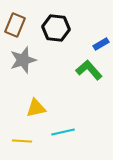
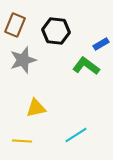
black hexagon: moved 3 px down
green L-shape: moved 3 px left, 4 px up; rotated 12 degrees counterclockwise
cyan line: moved 13 px right, 3 px down; rotated 20 degrees counterclockwise
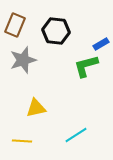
green L-shape: rotated 52 degrees counterclockwise
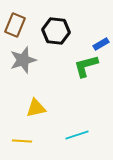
cyan line: moved 1 px right; rotated 15 degrees clockwise
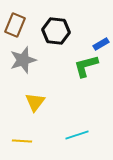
yellow triangle: moved 1 px left, 6 px up; rotated 40 degrees counterclockwise
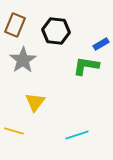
gray star: rotated 16 degrees counterclockwise
green L-shape: rotated 24 degrees clockwise
yellow line: moved 8 px left, 10 px up; rotated 12 degrees clockwise
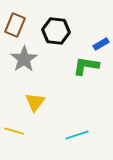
gray star: moved 1 px right, 1 px up
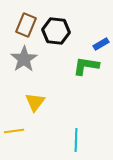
brown rectangle: moved 11 px right
yellow line: rotated 24 degrees counterclockwise
cyan line: moved 1 px left, 5 px down; rotated 70 degrees counterclockwise
